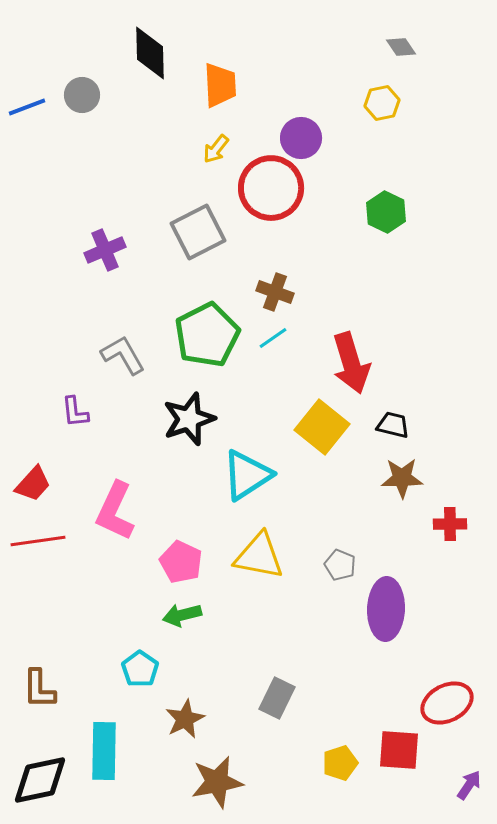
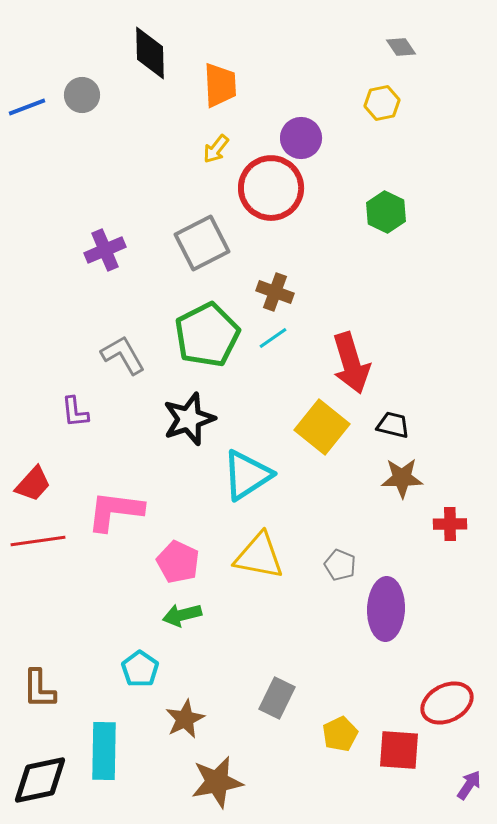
gray square at (198, 232): moved 4 px right, 11 px down
pink L-shape at (115, 511): rotated 72 degrees clockwise
pink pentagon at (181, 562): moved 3 px left
yellow pentagon at (340, 763): moved 29 px up; rotated 8 degrees counterclockwise
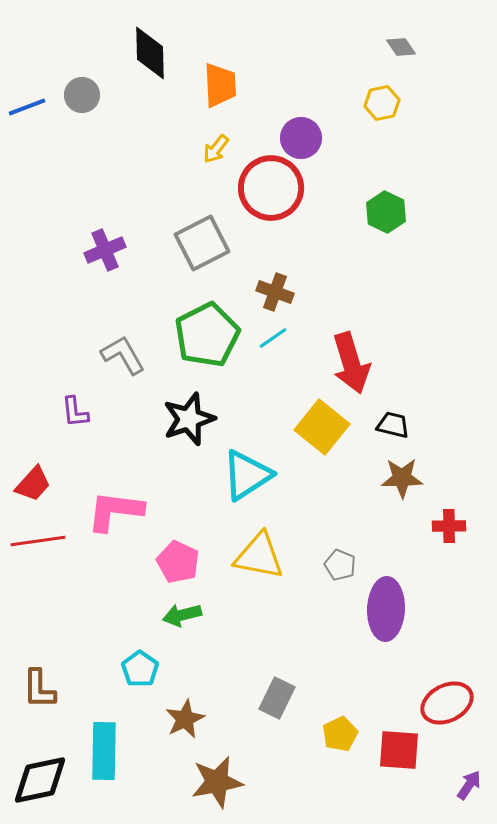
red cross at (450, 524): moved 1 px left, 2 px down
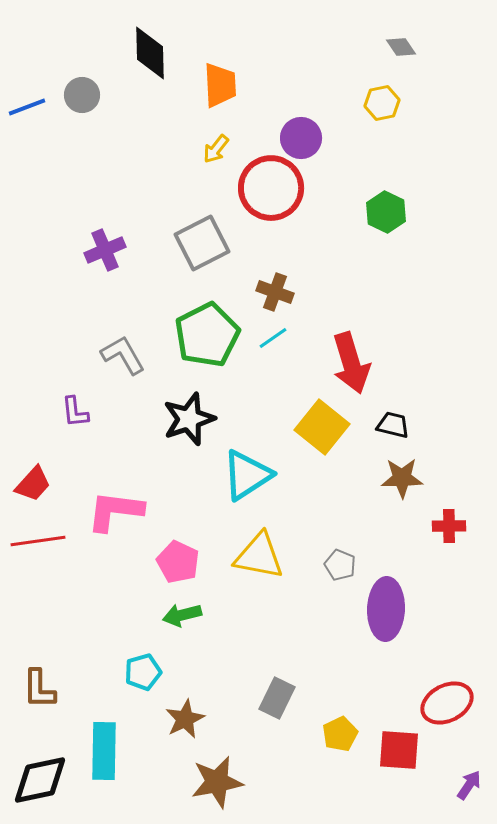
cyan pentagon at (140, 669): moved 3 px right, 3 px down; rotated 21 degrees clockwise
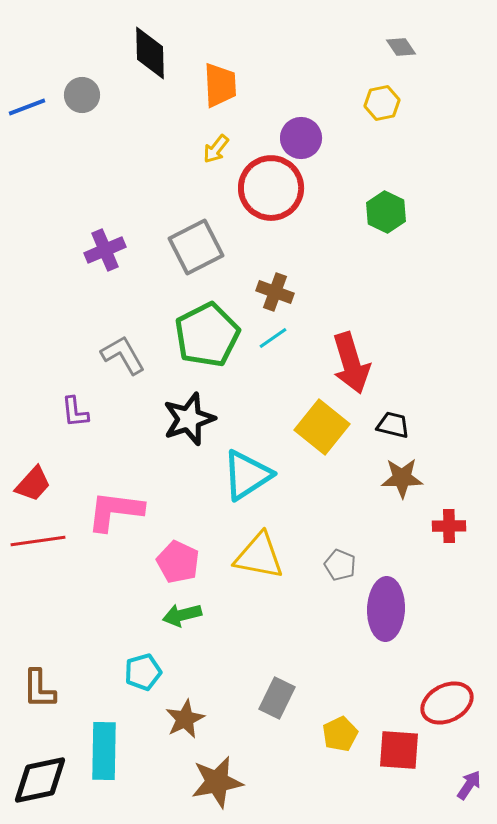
gray square at (202, 243): moved 6 px left, 4 px down
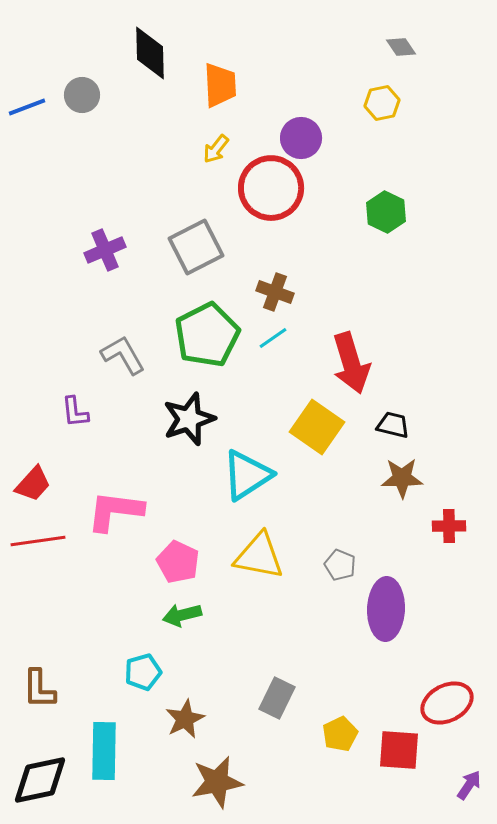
yellow square at (322, 427): moved 5 px left; rotated 4 degrees counterclockwise
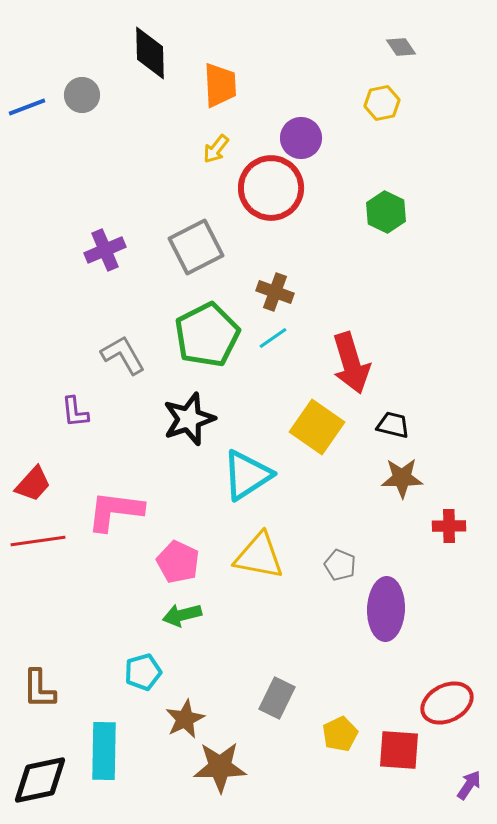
brown star at (217, 782): moved 3 px right, 15 px up; rotated 10 degrees clockwise
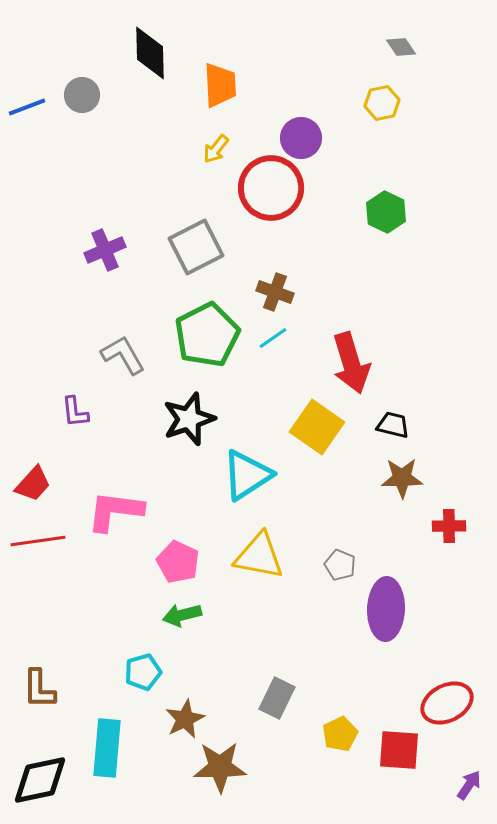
cyan rectangle at (104, 751): moved 3 px right, 3 px up; rotated 4 degrees clockwise
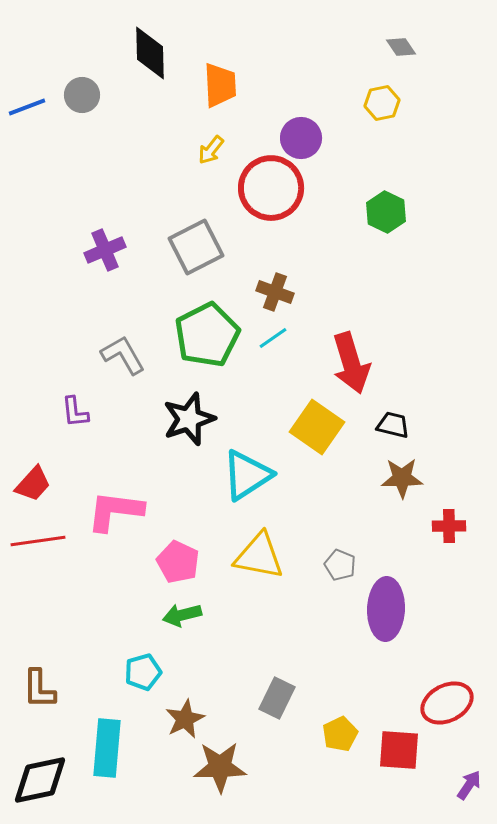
yellow arrow at (216, 149): moved 5 px left, 1 px down
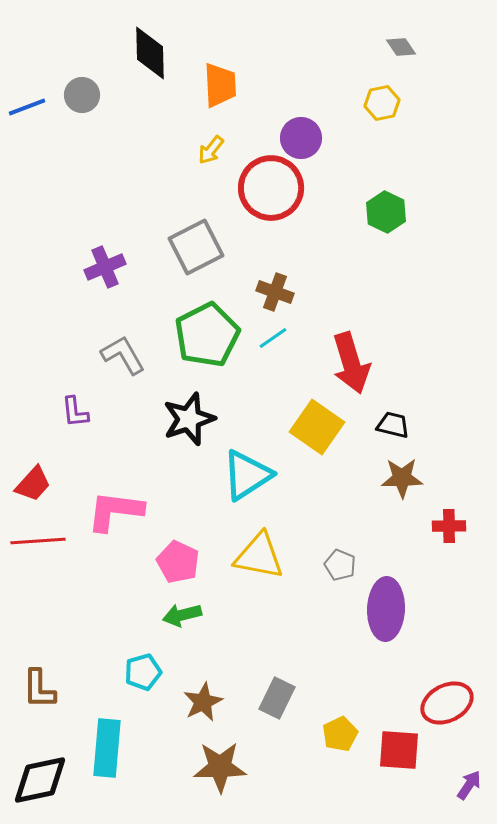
purple cross at (105, 250): moved 17 px down
red line at (38, 541): rotated 4 degrees clockwise
brown star at (185, 719): moved 18 px right, 17 px up
